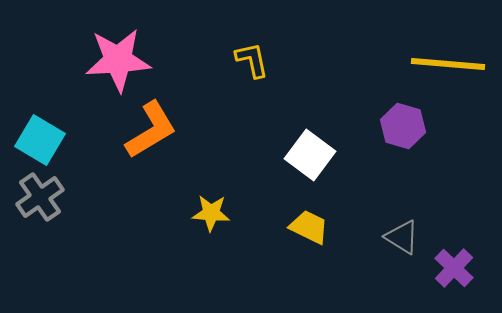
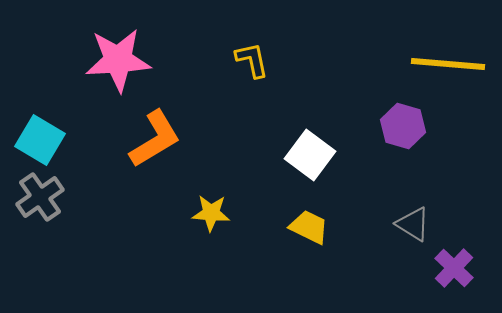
orange L-shape: moved 4 px right, 9 px down
gray triangle: moved 11 px right, 13 px up
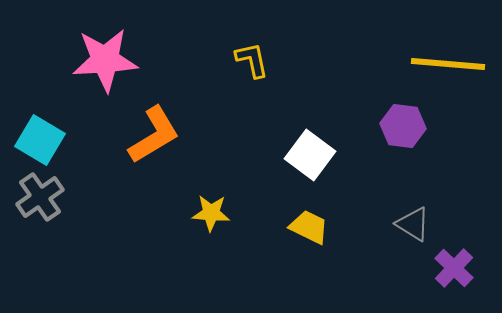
pink star: moved 13 px left
purple hexagon: rotated 9 degrees counterclockwise
orange L-shape: moved 1 px left, 4 px up
